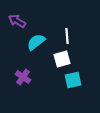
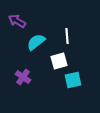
white square: moved 3 px left, 2 px down
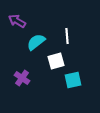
white square: moved 3 px left
purple cross: moved 1 px left, 1 px down
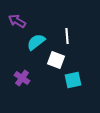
white square: moved 1 px up; rotated 36 degrees clockwise
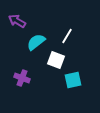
white line: rotated 35 degrees clockwise
purple cross: rotated 14 degrees counterclockwise
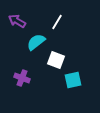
white line: moved 10 px left, 14 px up
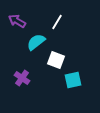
purple cross: rotated 14 degrees clockwise
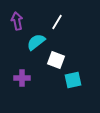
purple arrow: rotated 48 degrees clockwise
purple cross: rotated 35 degrees counterclockwise
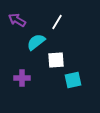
purple arrow: moved 1 px up; rotated 48 degrees counterclockwise
white square: rotated 24 degrees counterclockwise
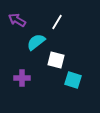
white square: rotated 18 degrees clockwise
cyan square: rotated 30 degrees clockwise
